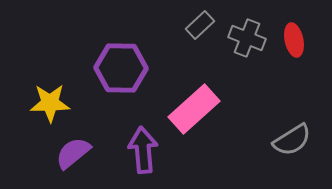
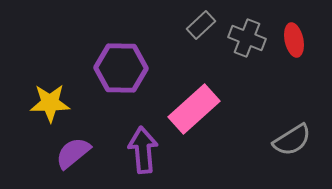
gray rectangle: moved 1 px right
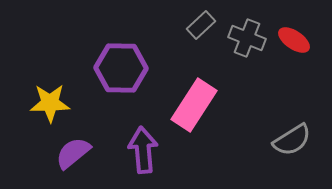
red ellipse: rotated 44 degrees counterclockwise
pink rectangle: moved 4 px up; rotated 15 degrees counterclockwise
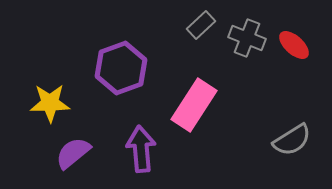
red ellipse: moved 5 px down; rotated 8 degrees clockwise
purple hexagon: rotated 21 degrees counterclockwise
purple arrow: moved 2 px left, 1 px up
